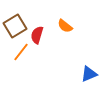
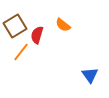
orange semicircle: moved 2 px left, 1 px up
blue triangle: moved 1 px right, 1 px down; rotated 42 degrees counterclockwise
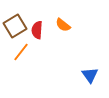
red semicircle: moved 5 px up; rotated 12 degrees counterclockwise
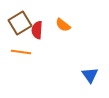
brown square: moved 5 px right, 3 px up
orange line: rotated 60 degrees clockwise
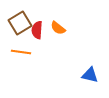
orange semicircle: moved 5 px left, 3 px down
blue triangle: rotated 42 degrees counterclockwise
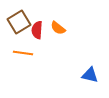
brown square: moved 1 px left, 1 px up
orange line: moved 2 px right, 1 px down
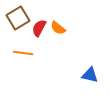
brown square: moved 1 px left, 4 px up
red semicircle: moved 2 px right, 2 px up; rotated 24 degrees clockwise
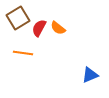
blue triangle: rotated 36 degrees counterclockwise
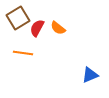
red semicircle: moved 2 px left
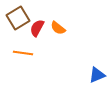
blue triangle: moved 7 px right
